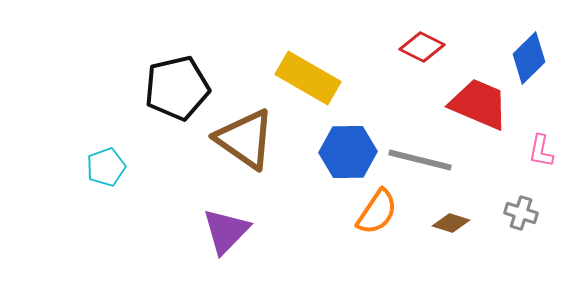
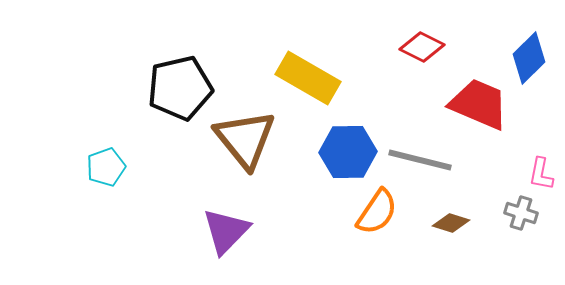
black pentagon: moved 3 px right
brown triangle: rotated 16 degrees clockwise
pink L-shape: moved 23 px down
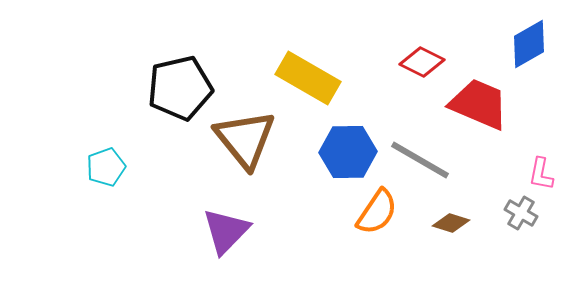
red diamond: moved 15 px down
blue diamond: moved 14 px up; rotated 15 degrees clockwise
gray line: rotated 16 degrees clockwise
gray cross: rotated 12 degrees clockwise
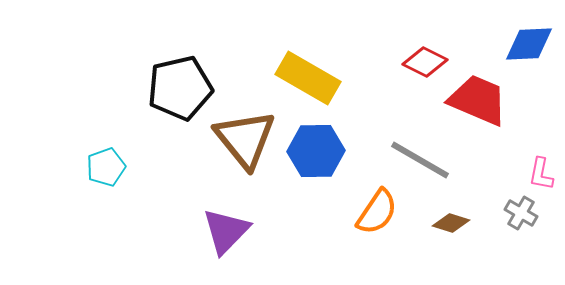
blue diamond: rotated 27 degrees clockwise
red diamond: moved 3 px right
red trapezoid: moved 1 px left, 4 px up
blue hexagon: moved 32 px left, 1 px up
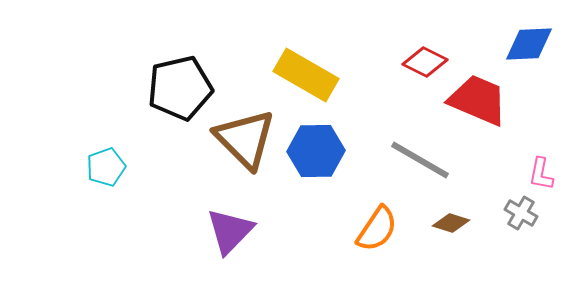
yellow rectangle: moved 2 px left, 3 px up
brown triangle: rotated 6 degrees counterclockwise
orange semicircle: moved 17 px down
purple triangle: moved 4 px right
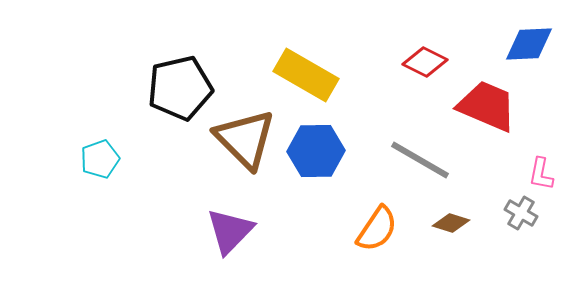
red trapezoid: moved 9 px right, 6 px down
cyan pentagon: moved 6 px left, 8 px up
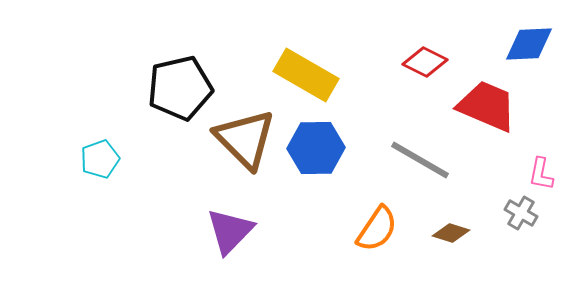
blue hexagon: moved 3 px up
brown diamond: moved 10 px down
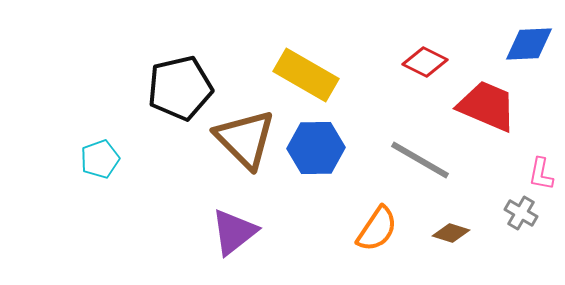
purple triangle: moved 4 px right, 1 px down; rotated 8 degrees clockwise
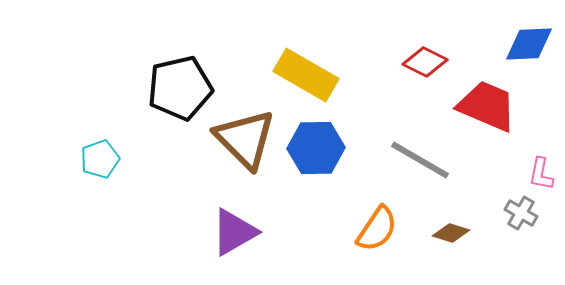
purple triangle: rotated 8 degrees clockwise
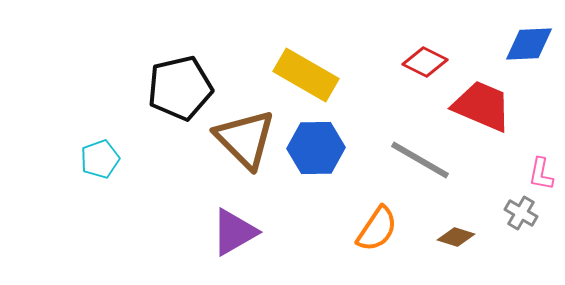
red trapezoid: moved 5 px left
brown diamond: moved 5 px right, 4 px down
